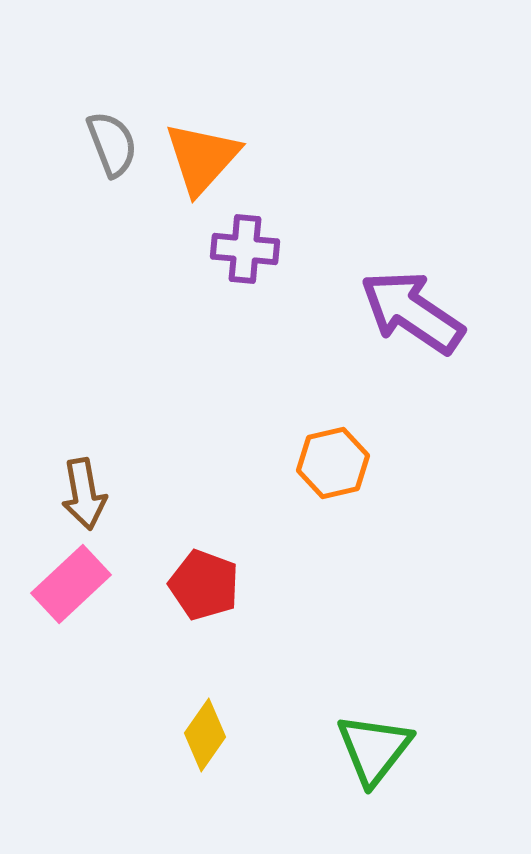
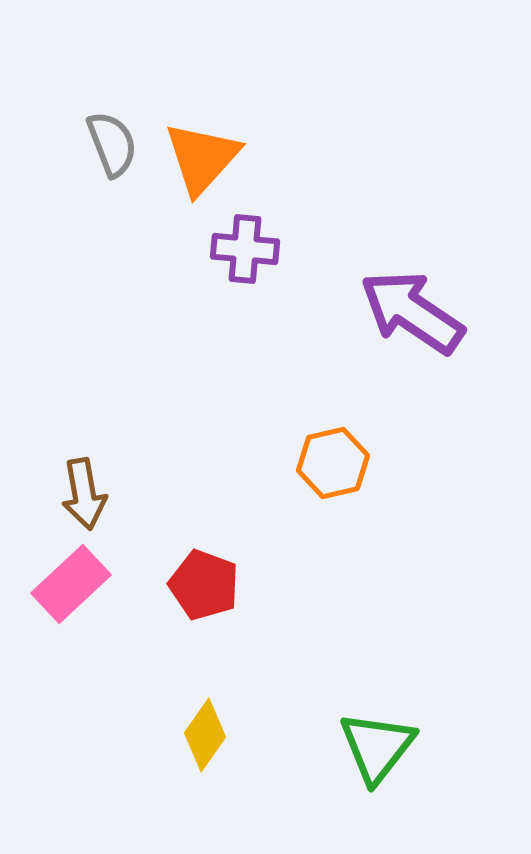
green triangle: moved 3 px right, 2 px up
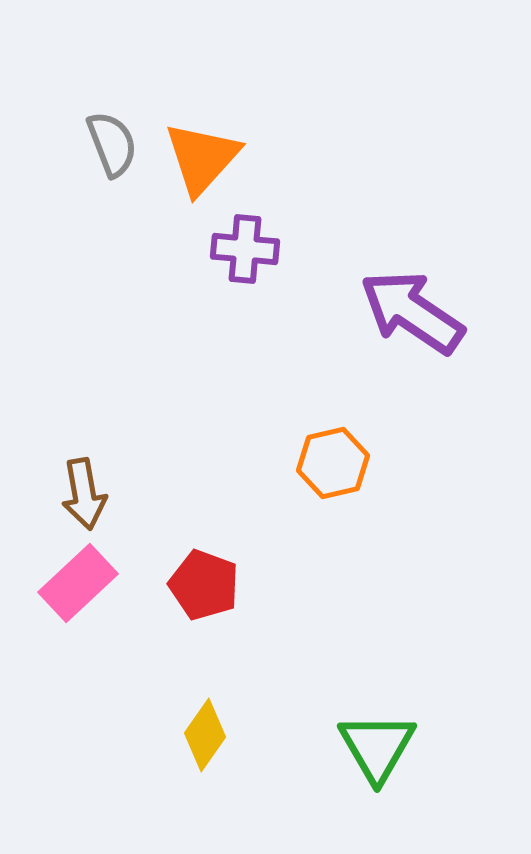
pink rectangle: moved 7 px right, 1 px up
green triangle: rotated 8 degrees counterclockwise
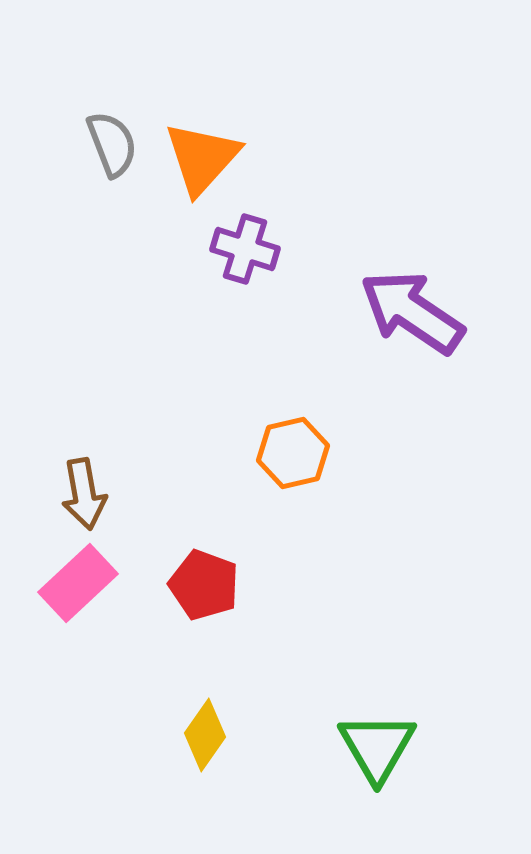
purple cross: rotated 12 degrees clockwise
orange hexagon: moved 40 px left, 10 px up
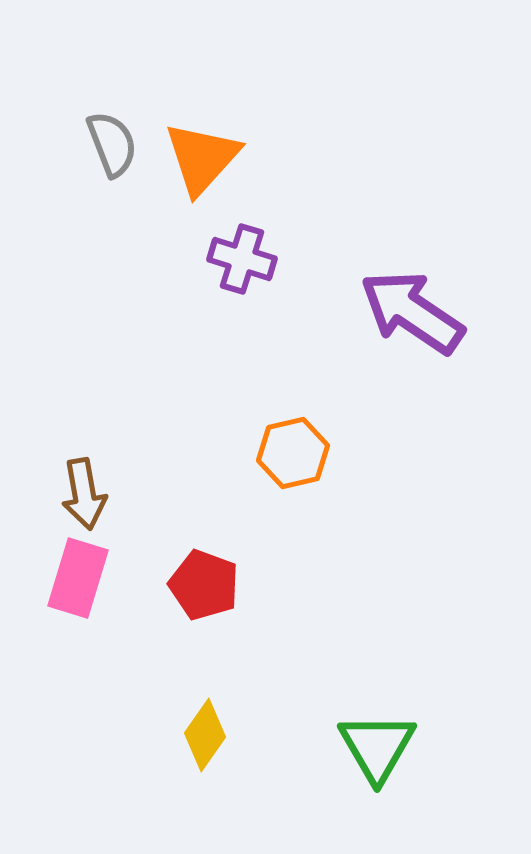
purple cross: moved 3 px left, 10 px down
pink rectangle: moved 5 px up; rotated 30 degrees counterclockwise
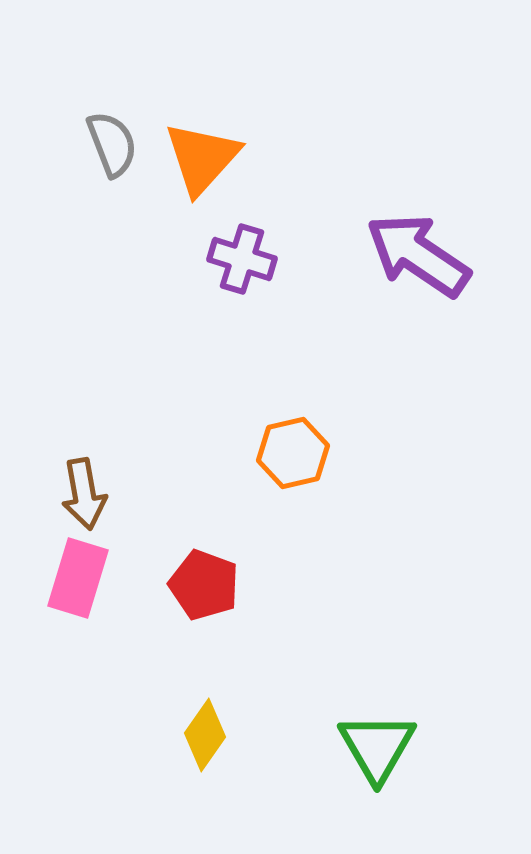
purple arrow: moved 6 px right, 57 px up
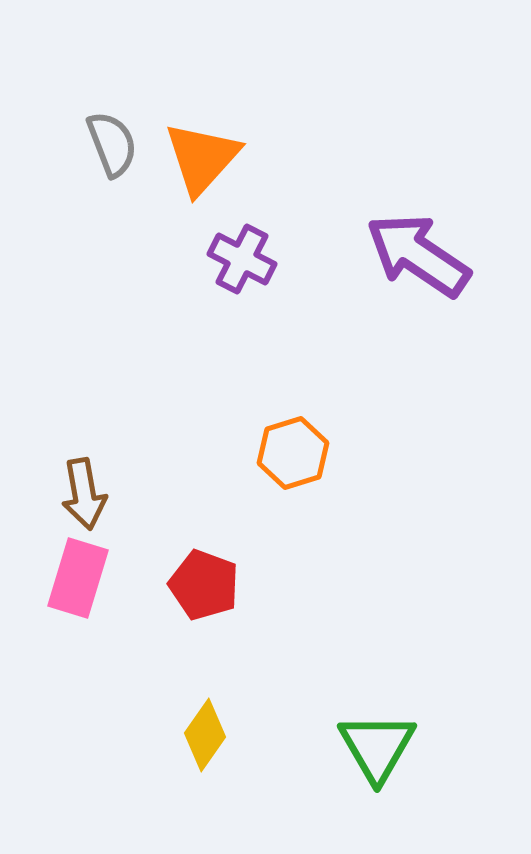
purple cross: rotated 10 degrees clockwise
orange hexagon: rotated 4 degrees counterclockwise
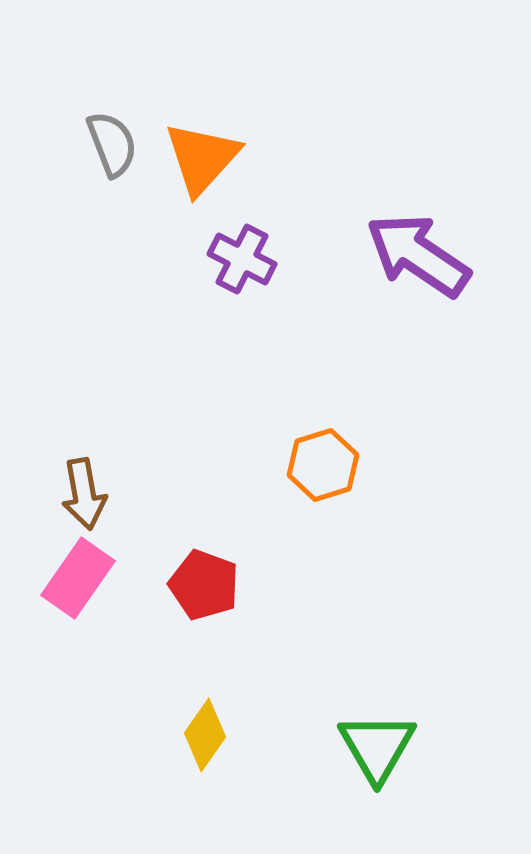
orange hexagon: moved 30 px right, 12 px down
pink rectangle: rotated 18 degrees clockwise
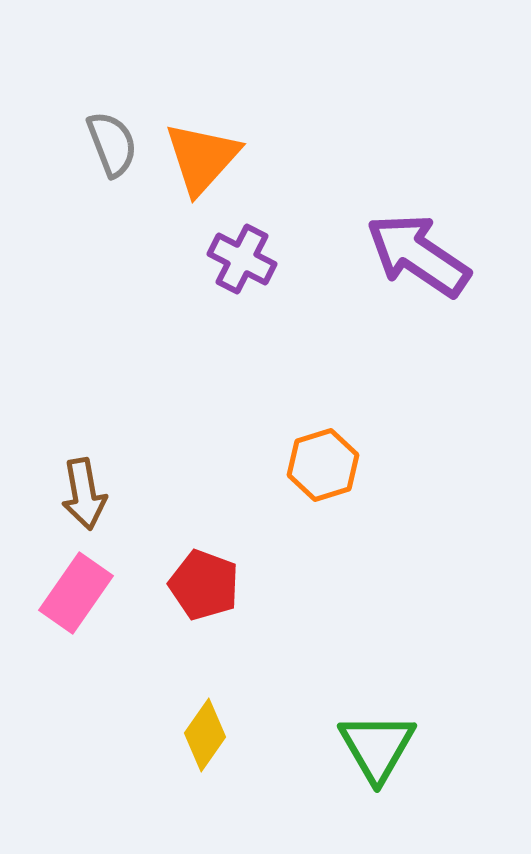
pink rectangle: moved 2 px left, 15 px down
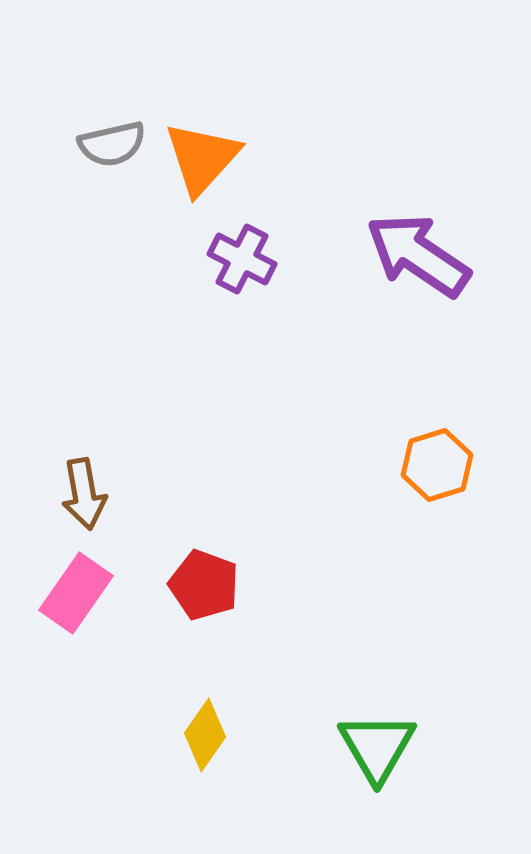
gray semicircle: rotated 98 degrees clockwise
orange hexagon: moved 114 px right
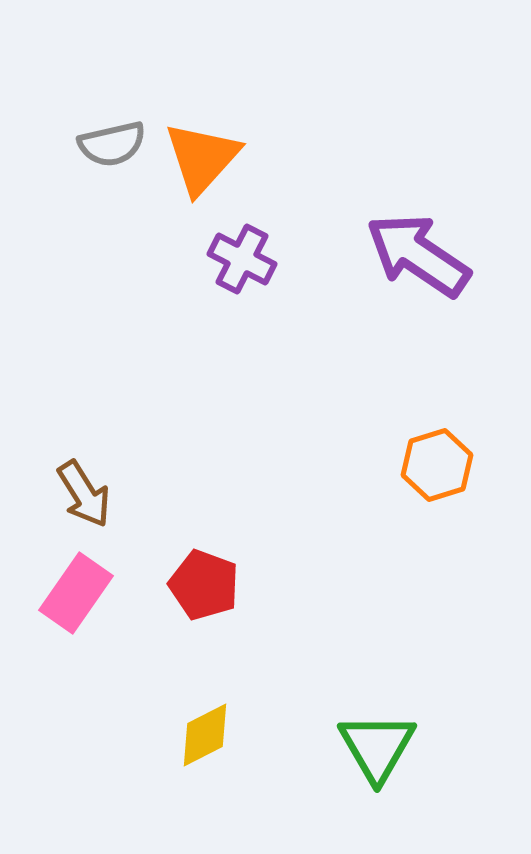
brown arrow: rotated 22 degrees counterclockwise
yellow diamond: rotated 28 degrees clockwise
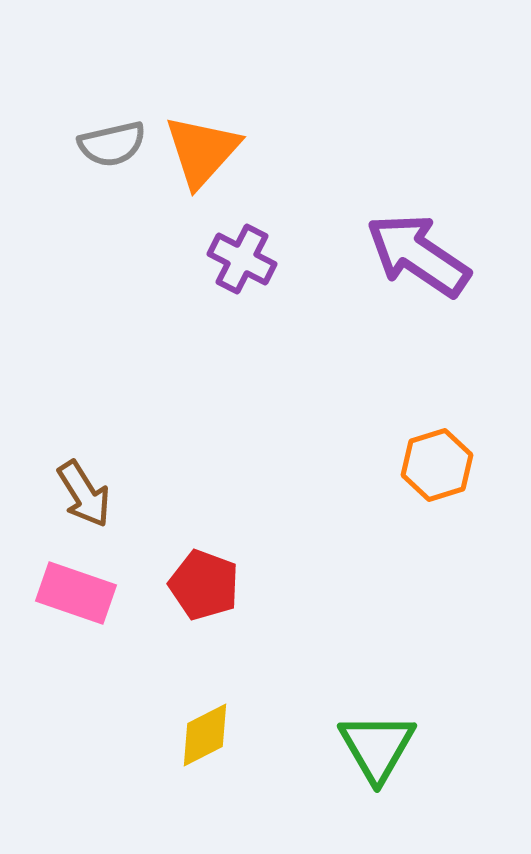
orange triangle: moved 7 px up
pink rectangle: rotated 74 degrees clockwise
